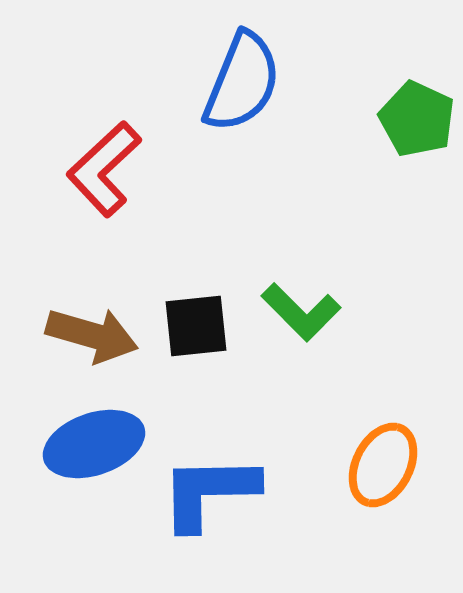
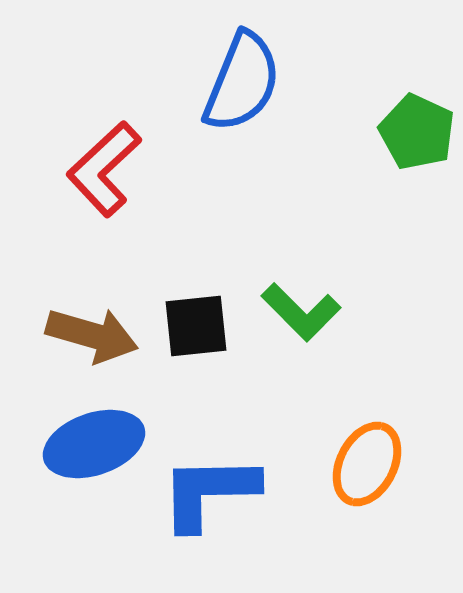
green pentagon: moved 13 px down
orange ellipse: moved 16 px left, 1 px up
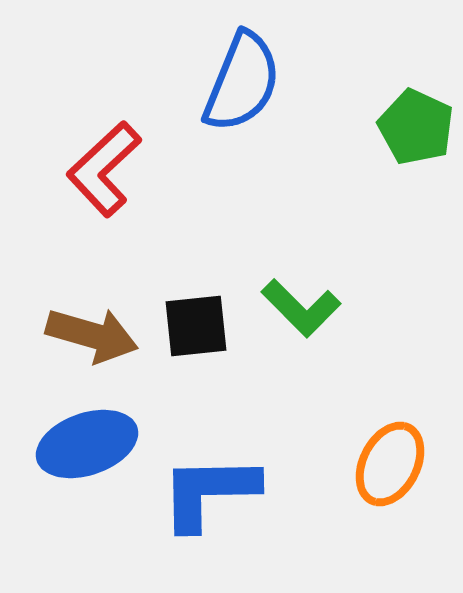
green pentagon: moved 1 px left, 5 px up
green L-shape: moved 4 px up
blue ellipse: moved 7 px left
orange ellipse: moved 23 px right
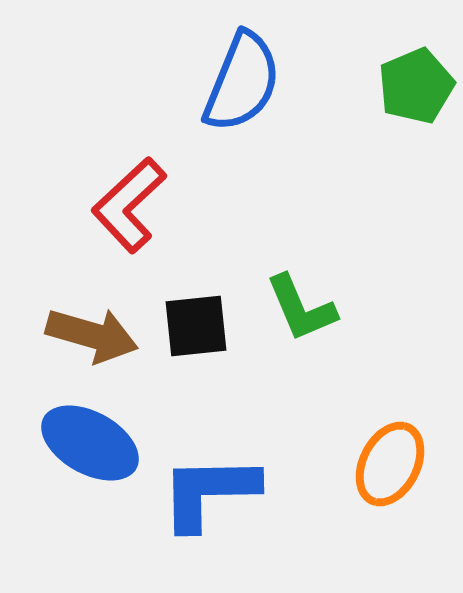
green pentagon: moved 41 px up; rotated 24 degrees clockwise
red L-shape: moved 25 px right, 36 px down
green L-shape: rotated 22 degrees clockwise
blue ellipse: moved 3 px right, 1 px up; rotated 48 degrees clockwise
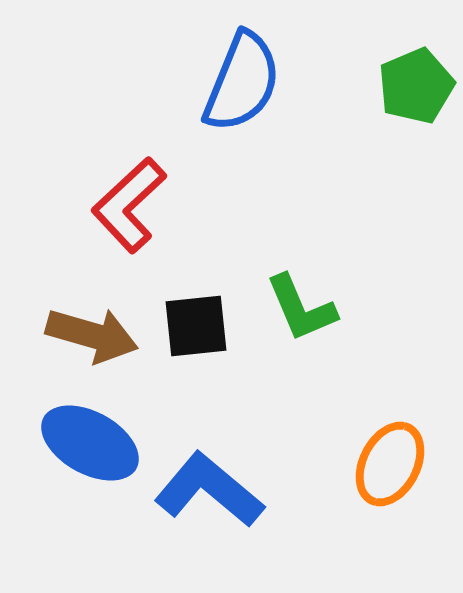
blue L-shape: moved 2 px up; rotated 41 degrees clockwise
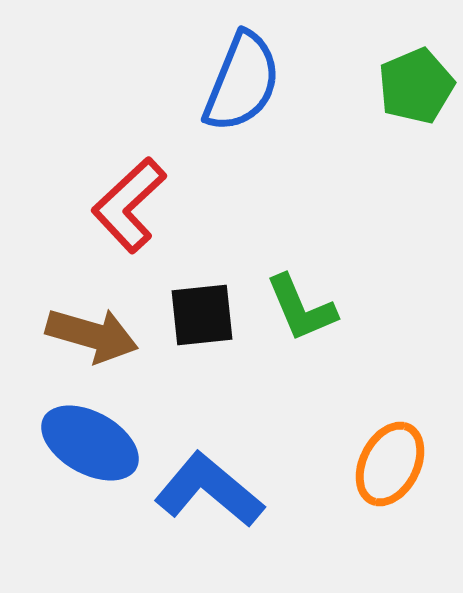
black square: moved 6 px right, 11 px up
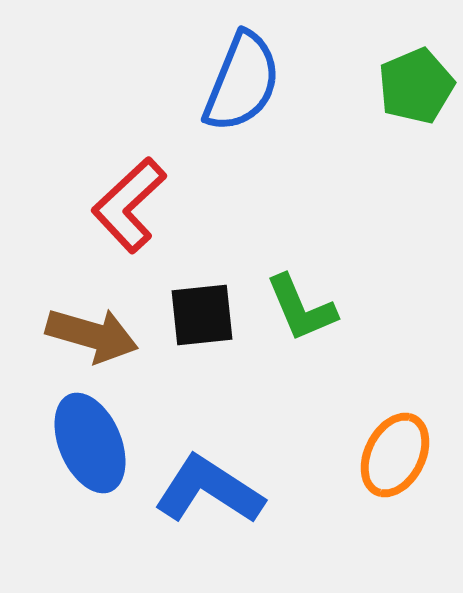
blue ellipse: rotated 38 degrees clockwise
orange ellipse: moved 5 px right, 9 px up
blue L-shape: rotated 7 degrees counterclockwise
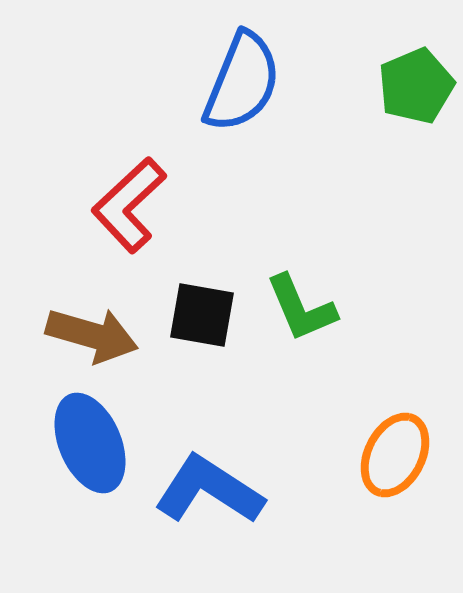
black square: rotated 16 degrees clockwise
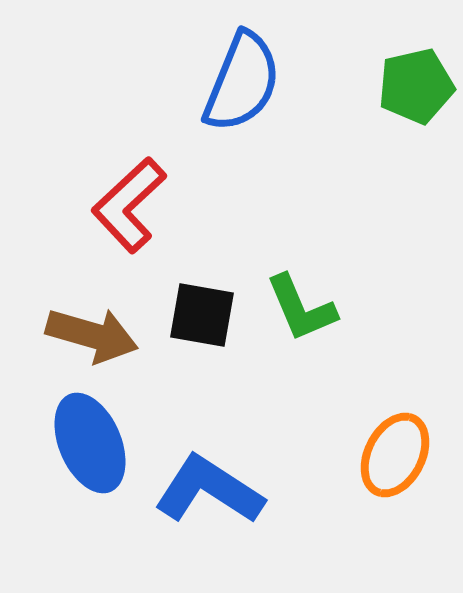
green pentagon: rotated 10 degrees clockwise
